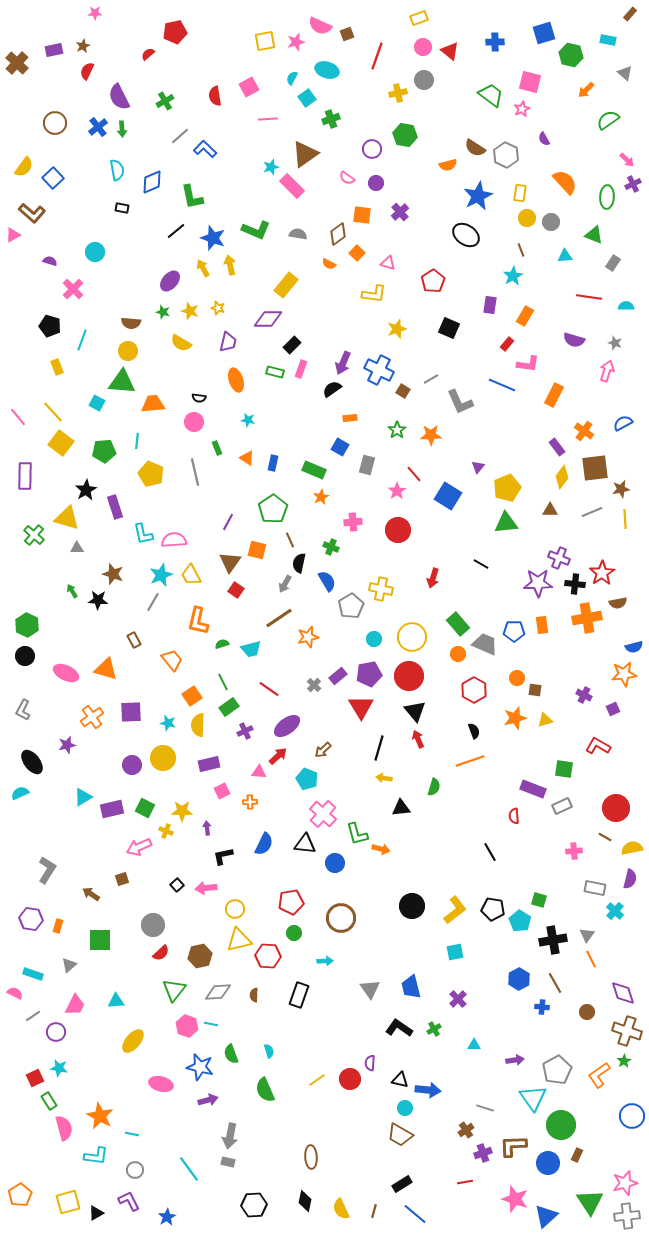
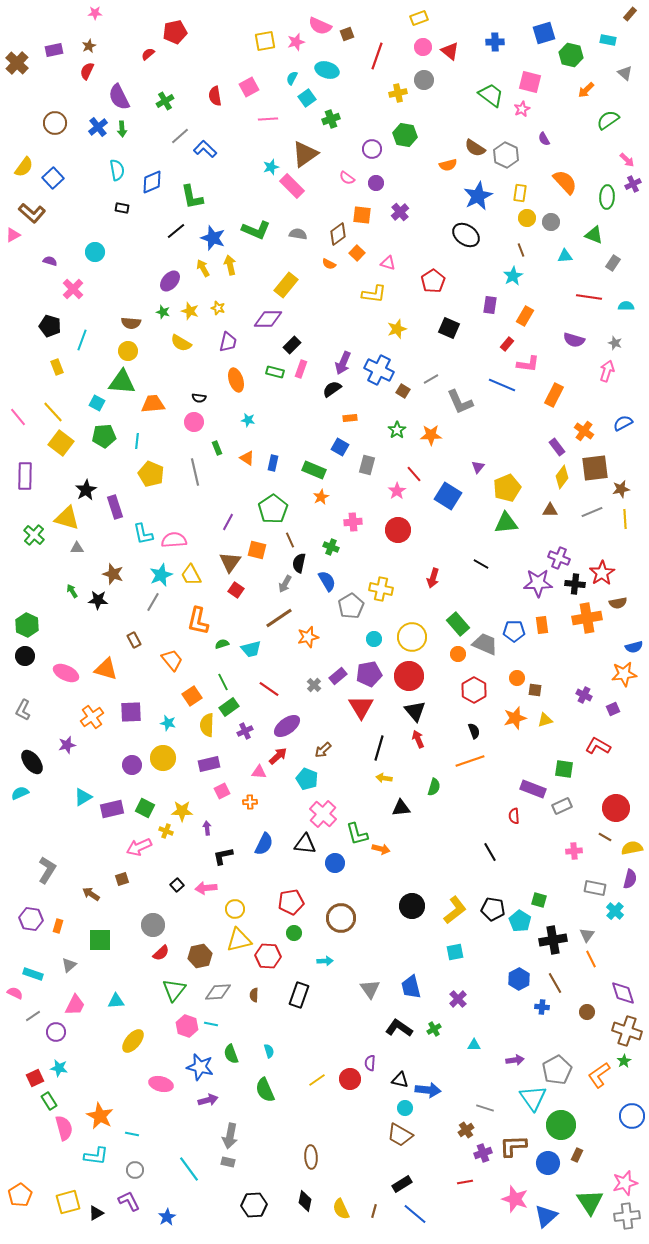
brown star at (83, 46): moved 6 px right
green pentagon at (104, 451): moved 15 px up
yellow semicircle at (198, 725): moved 9 px right
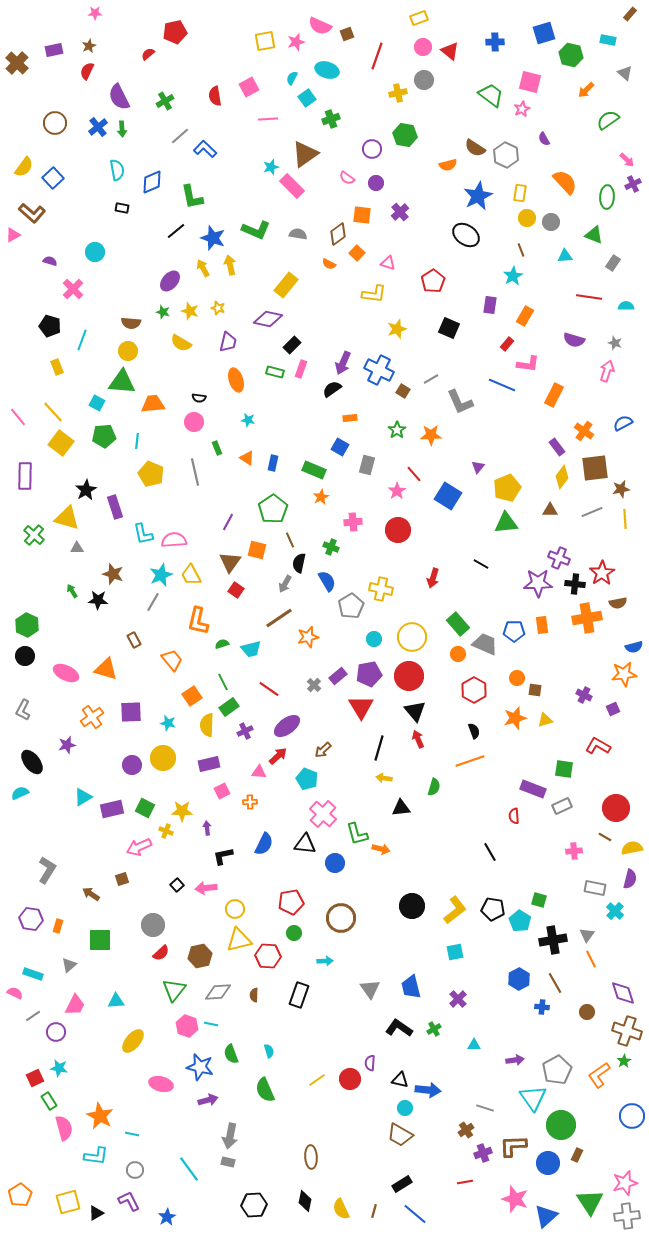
purple diamond at (268, 319): rotated 12 degrees clockwise
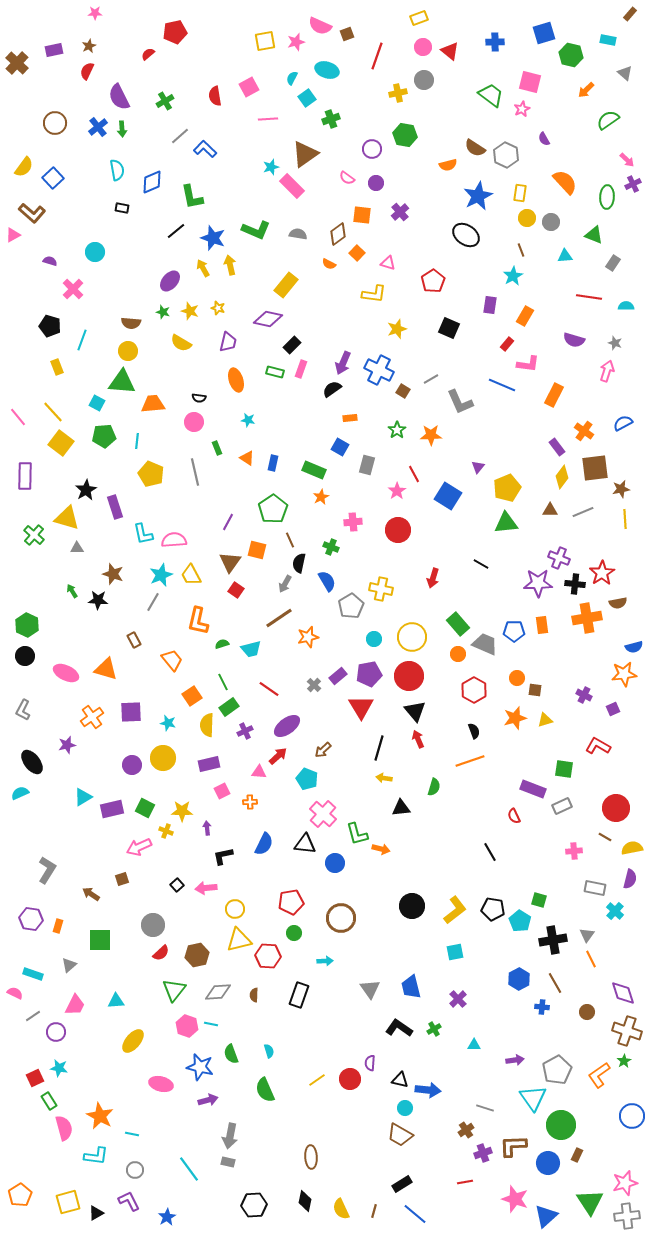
red line at (414, 474): rotated 12 degrees clockwise
gray line at (592, 512): moved 9 px left
red semicircle at (514, 816): rotated 21 degrees counterclockwise
brown hexagon at (200, 956): moved 3 px left, 1 px up
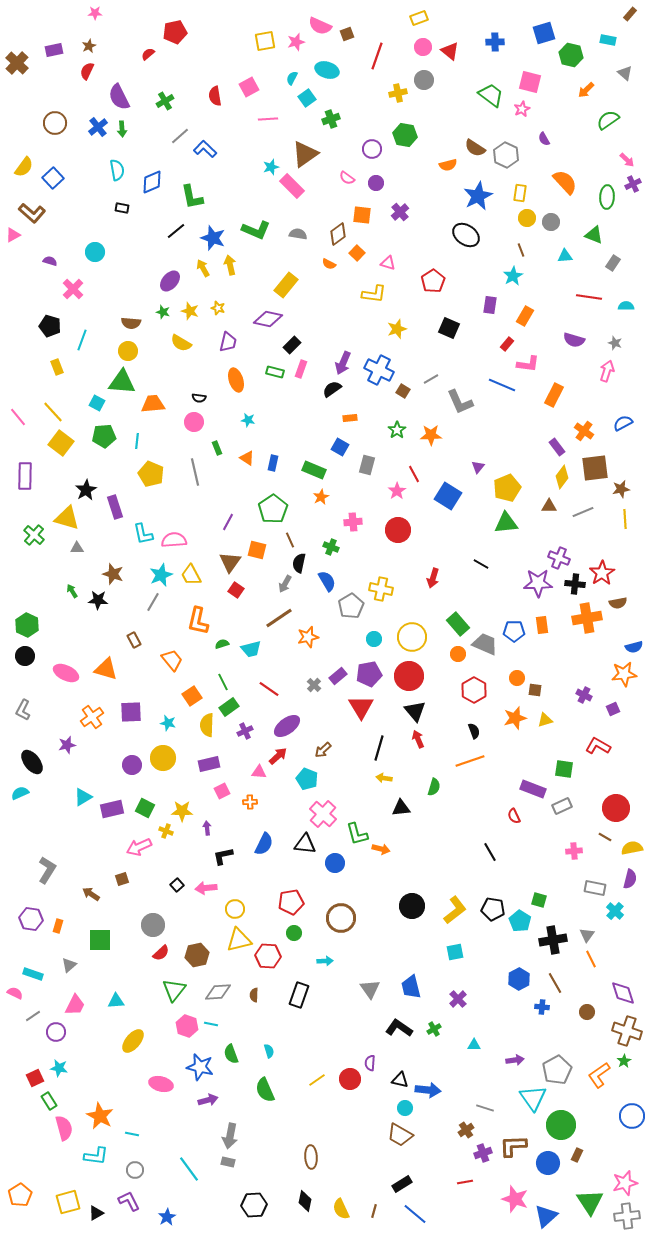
brown triangle at (550, 510): moved 1 px left, 4 px up
